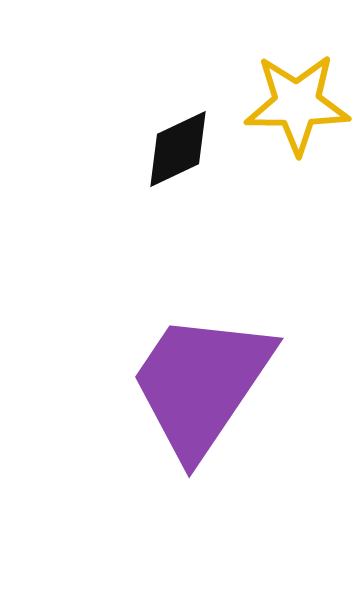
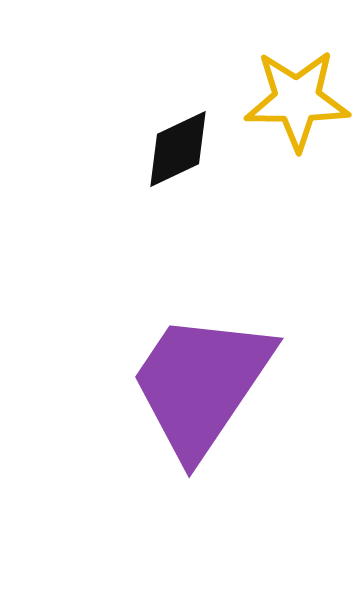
yellow star: moved 4 px up
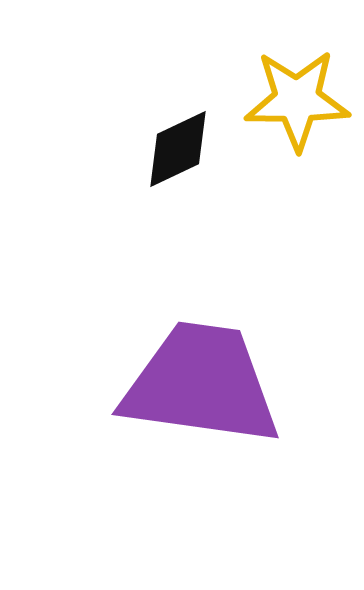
purple trapezoid: rotated 64 degrees clockwise
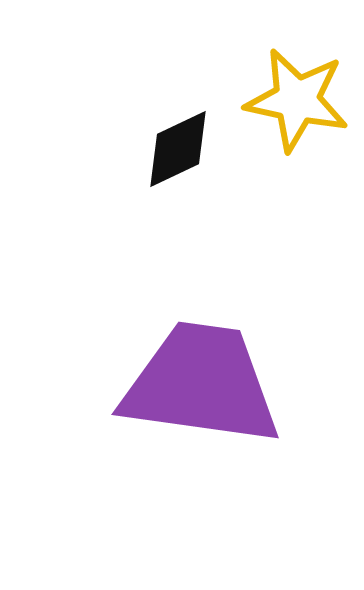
yellow star: rotated 12 degrees clockwise
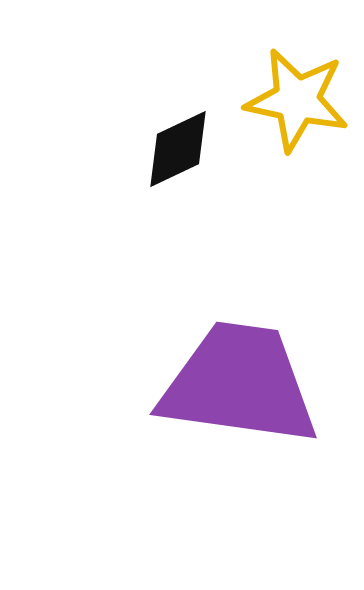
purple trapezoid: moved 38 px right
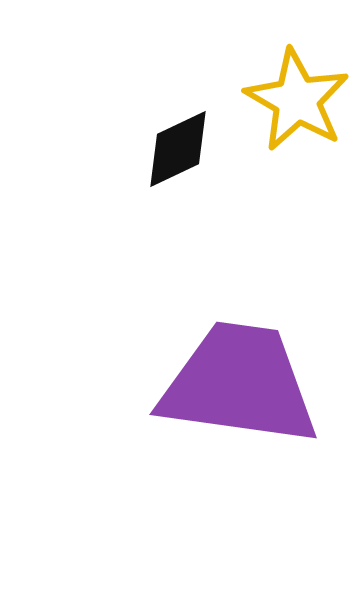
yellow star: rotated 18 degrees clockwise
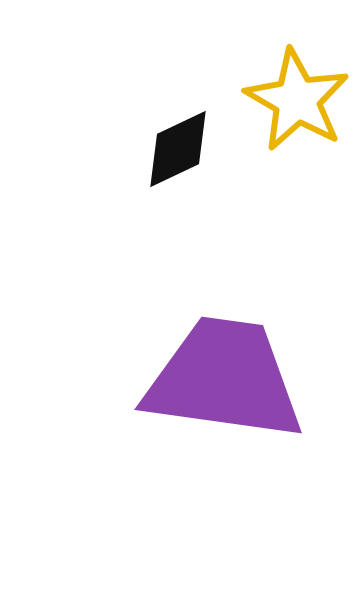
purple trapezoid: moved 15 px left, 5 px up
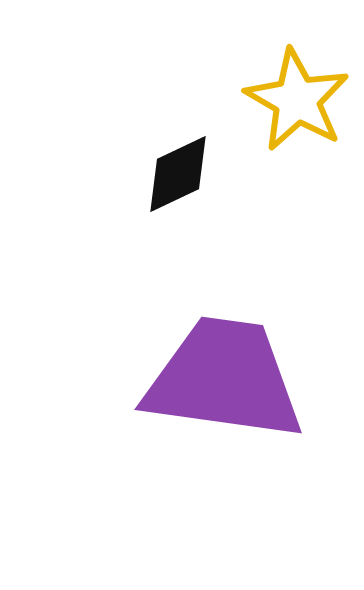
black diamond: moved 25 px down
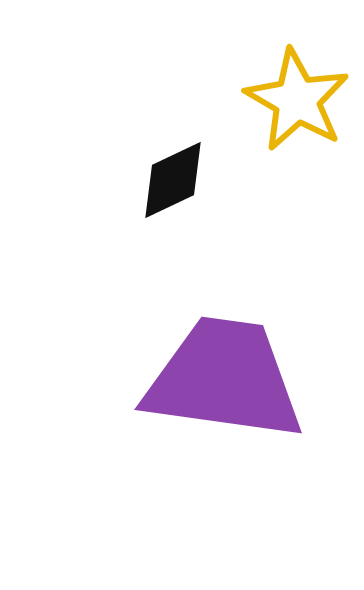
black diamond: moved 5 px left, 6 px down
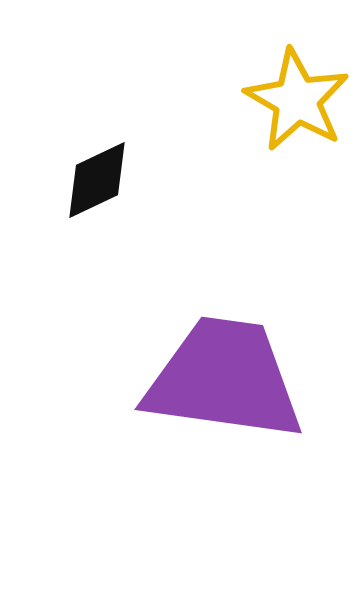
black diamond: moved 76 px left
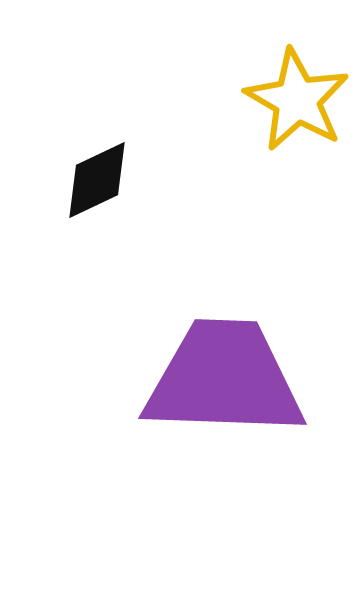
purple trapezoid: rotated 6 degrees counterclockwise
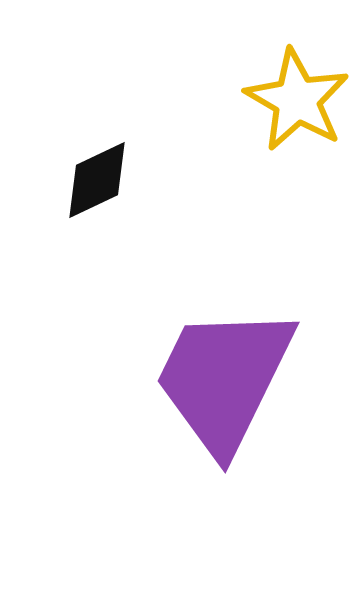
purple trapezoid: rotated 66 degrees counterclockwise
